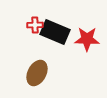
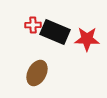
red cross: moved 2 px left
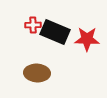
brown ellipse: rotated 65 degrees clockwise
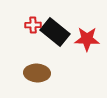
black rectangle: rotated 16 degrees clockwise
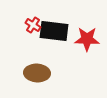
red cross: rotated 35 degrees clockwise
black rectangle: moved 1 px left, 1 px up; rotated 32 degrees counterclockwise
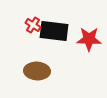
red star: moved 2 px right
brown ellipse: moved 2 px up
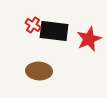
red star: rotated 25 degrees counterclockwise
brown ellipse: moved 2 px right
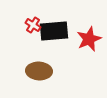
black rectangle: rotated 12 degrees counterclockwise
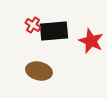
red star: moved 2 px right, 2 px down; rotated 25 degrees counterclockwise
brown ellipse: rotated 10 degrees clockwise
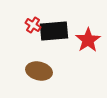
red star: moved 3 px left, 1 px up; rotated 15 degrees clockwise
